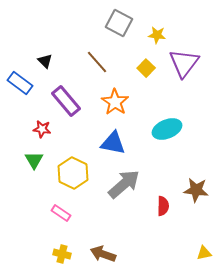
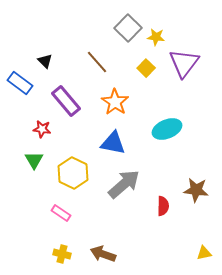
gray square: moved 9 px right, 5 px down; rotated 16 degrees clockwise
yellow star: moved 1 px left, 2 px down
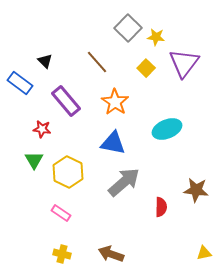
yellow hexagon: moved 5 px left, 1 px up
gray arrow: moved 2 px up
red semicircle: moved 2 px left, 1 px down
brown arrow: moved 8 px right
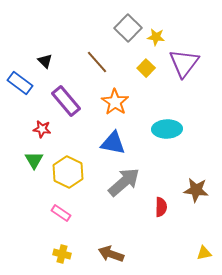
cyan ellipse: rotated 20 degrees clockwise
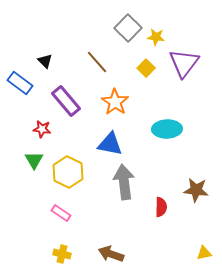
blue triangle: moved 3 px left, 1 px down
gray arrow: rotated 56 degrees counterclockwise
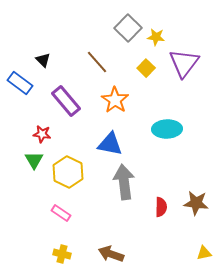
black triangle: moved 2 px left, 1 px up
orange star: moved 2 px up
red star: moved 5 px down
brown star: moved 13 px down
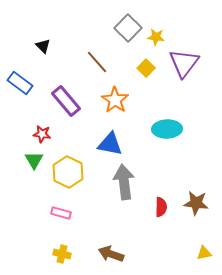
black triangle: moved 14 px up
pink rectangle: rotated 18 degrees counterclockwise
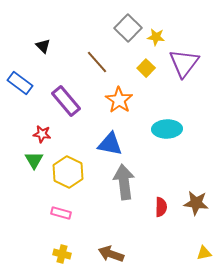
orange star: moved 4 px right
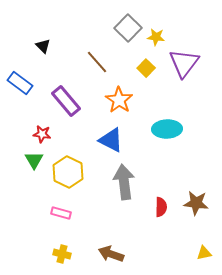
blue triangle: moved 1 px right, 4 px up; rotated 16 degrees clockwise
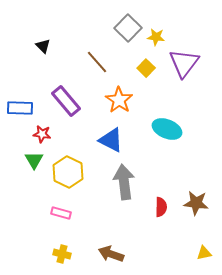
blue rectangle: moved 25 px down; rotated 35 degrees counterclockwise
cyan ellipse: rotated 24 degrees clockwise
